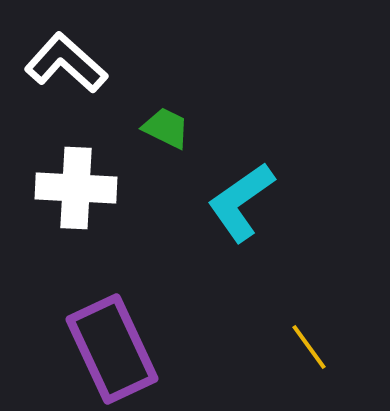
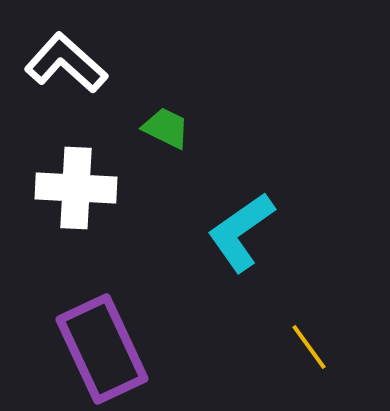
cyan L-shape: moved 30 px down
purple rectangle: moved 10 px left
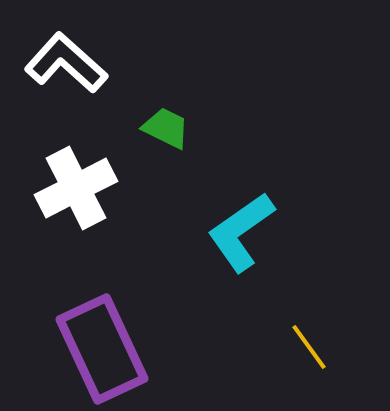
white cross: rotated 30 degrees counterclockwise
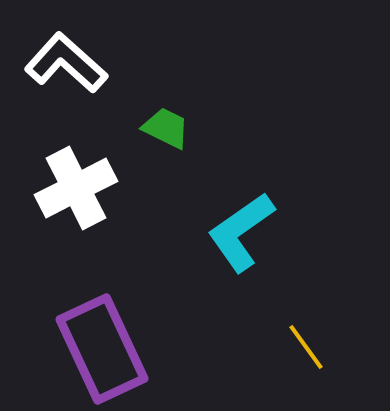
yellow line: moved 3 px left
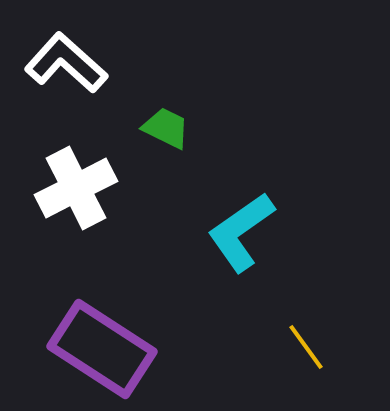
purple rectangle: rotated 32 degrees counterclockwise
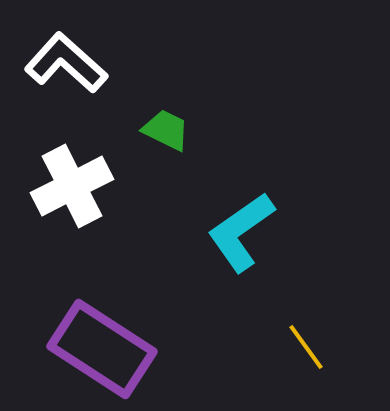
green trapezoid: moved 2 px down
white cross: moved 4 px left, 2 px up
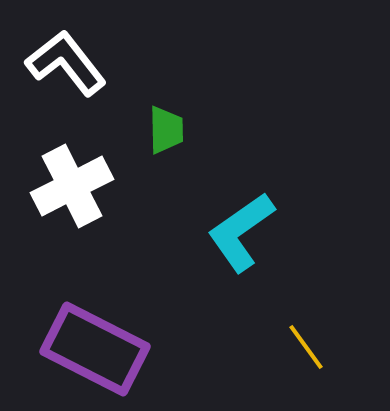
white L-shape: rotated 10 degrees clockwise
green trapezoid: rotated 63 degrees clockwise
purple rectangle: moved 7 px left; rotated 6 degrees counterclockwise
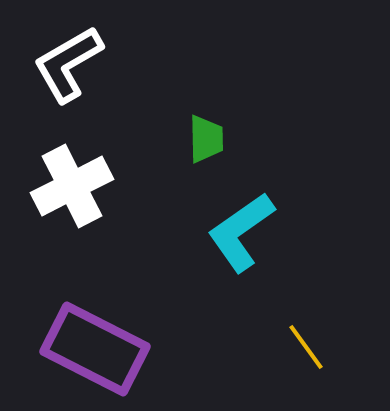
white L-shape: moved 2 px right, 1 px down; rotated 82 degrees counterclockwise
green trapezoid: moved 40 px right, 9 px down
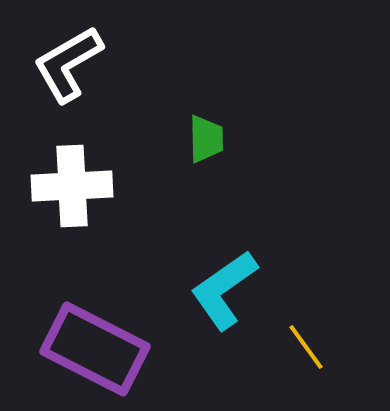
white cross: rotated 24 degrees clockwise
cyan L-shape: moved 17 px left, 58 px down
